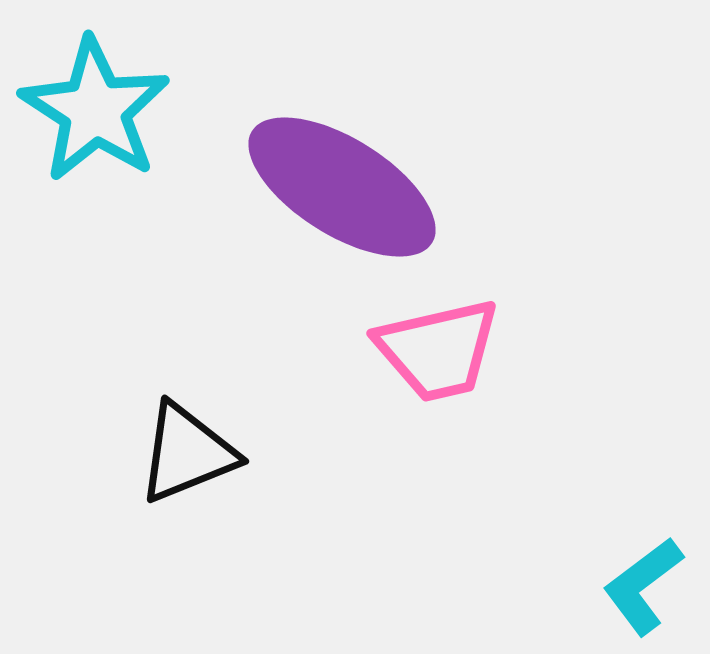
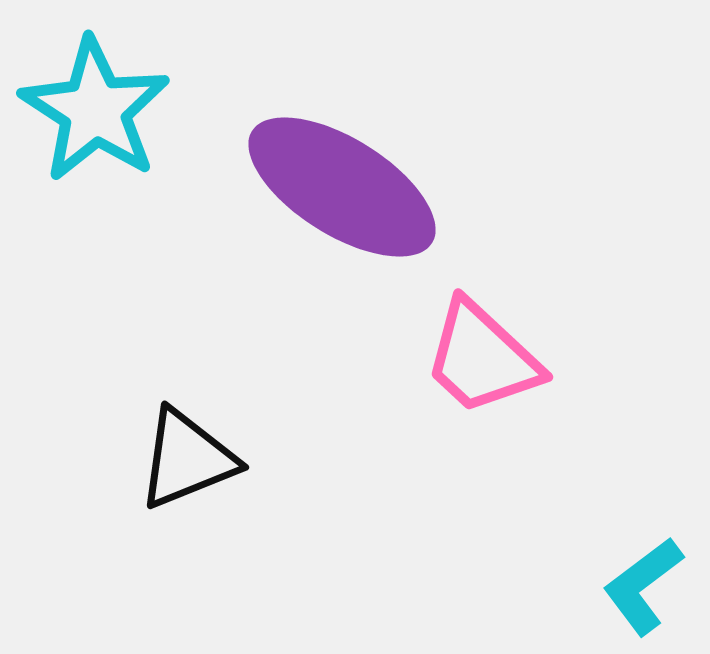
pink trapezoid: moved 44 px right, 8 px down; rotated 56 degrees clockwise
black triangle: moved 6 px down
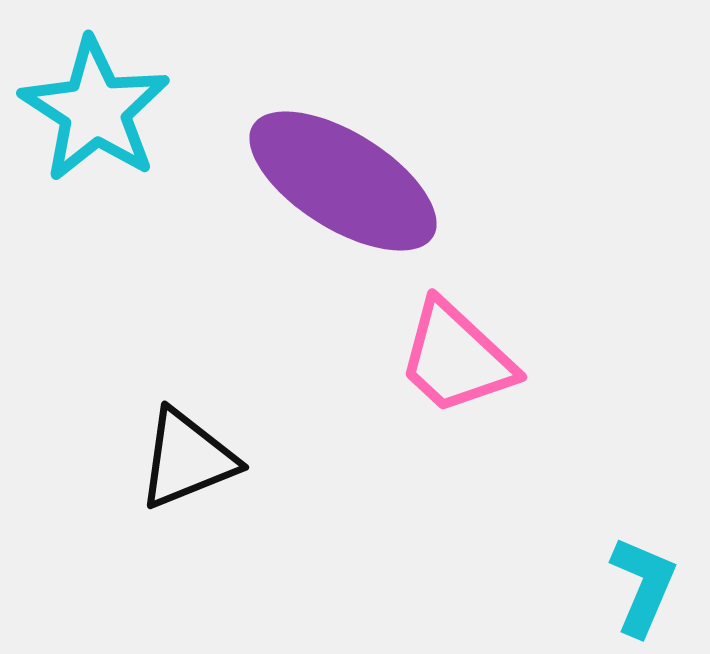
purple ellipse: moved 1 px right, 6 px up
pink trapezoid: moved 26 px left
cyan L-shape: rotated 150 degrees clockwise
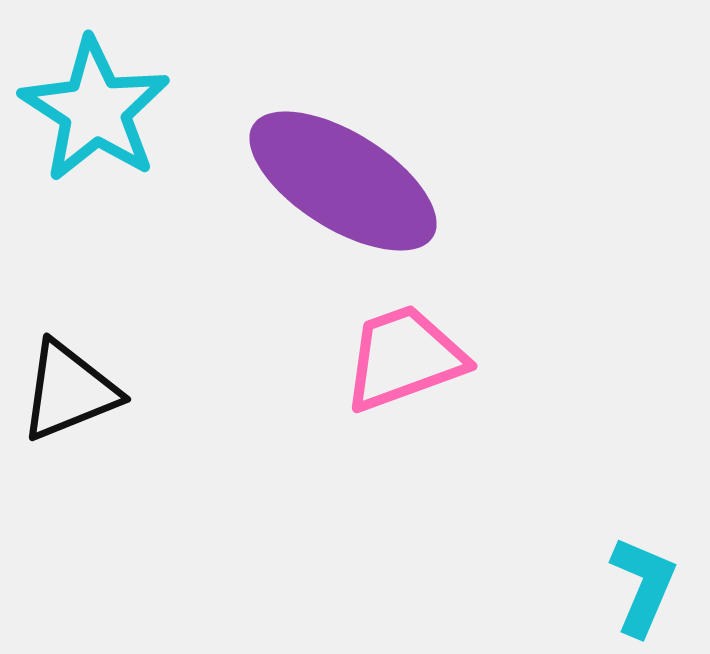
pink trapezoid: moved 52 px left; rotated 117 degrees clockwise
black triangle: moved 118 px left, 68 px up
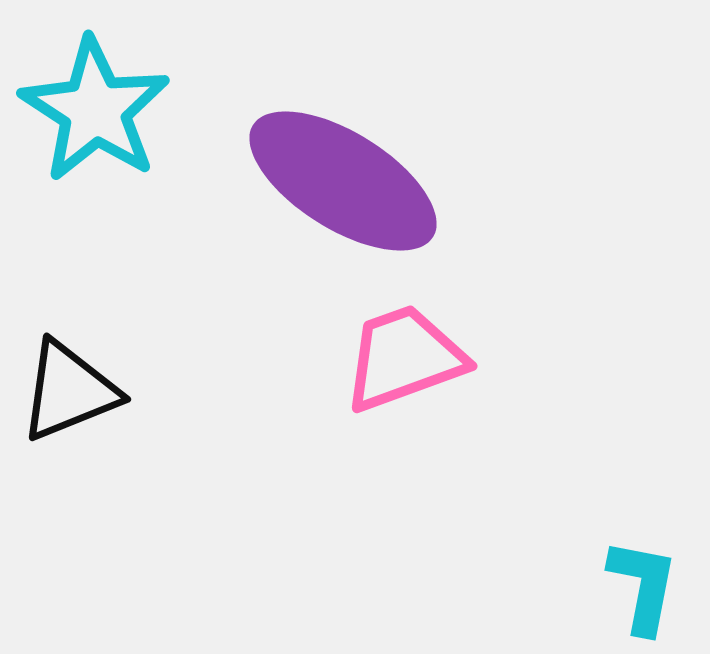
cyan L-shape: rotated 12 degrees counterclockwise
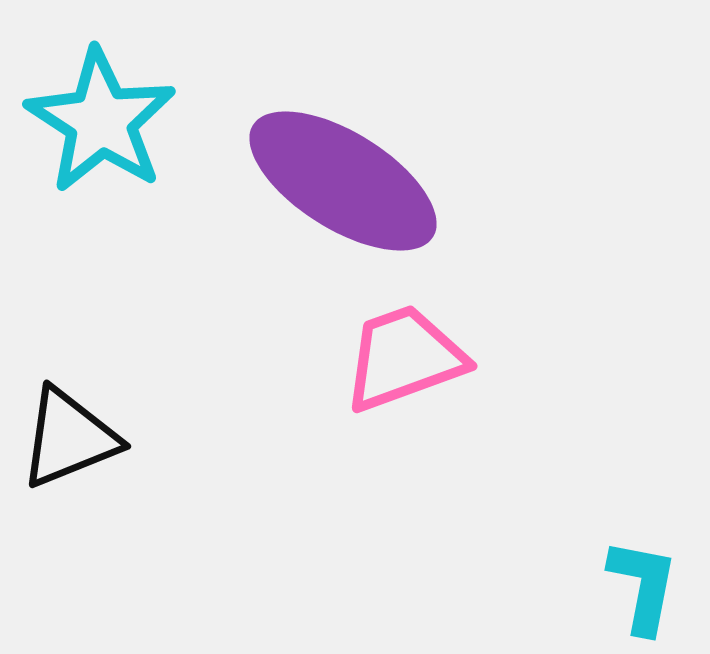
cyan star: moved 6 px right, 11 px down
black triangle: moved 47 px down
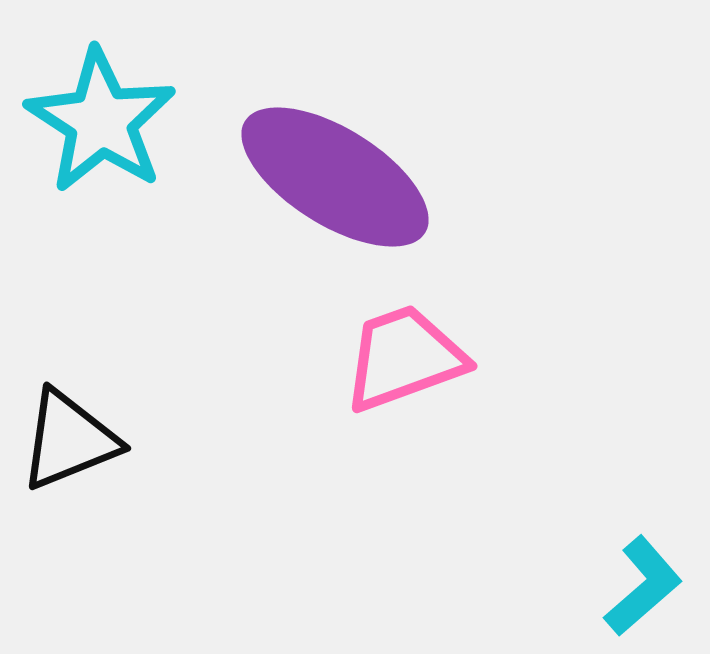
purple ellipse: moved 8 px left, 4 px up
black triangle: moved 2 px down
cyan L-shape: rotated 38 degrees clockwise
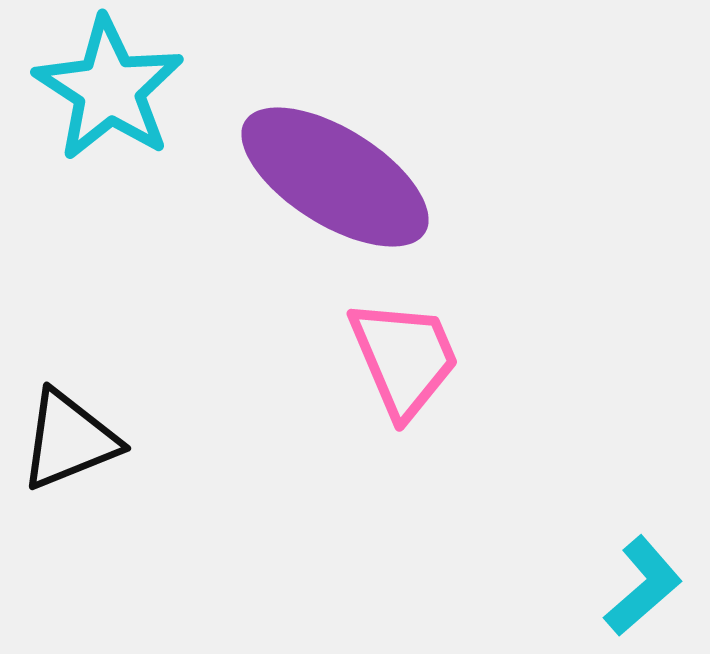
cyan star: moved 8 px right, 32 px up
pink trapezoid: rotated 87 degrees clockwise
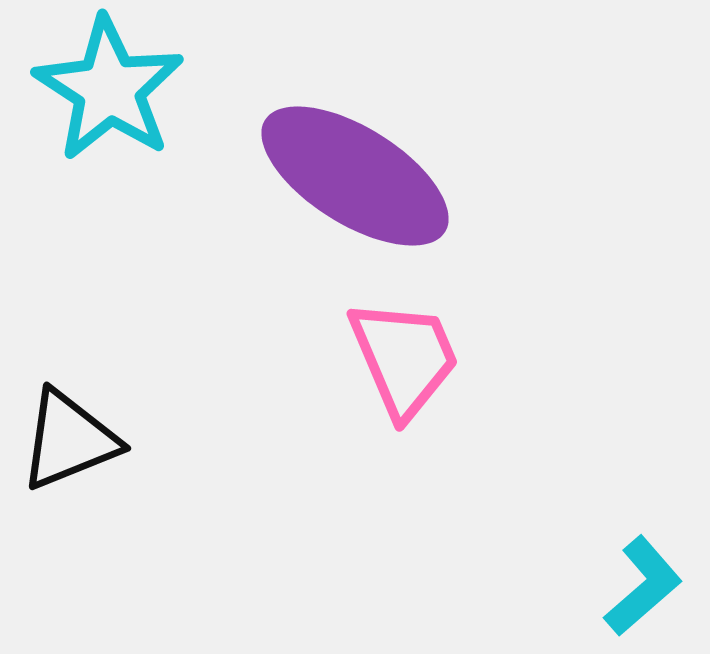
purple ellipse: moved 20 px right, 1 px up
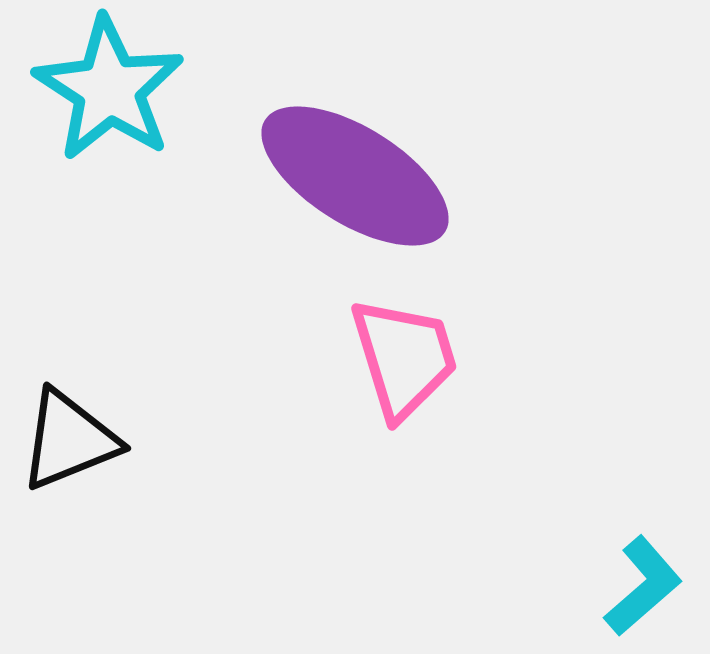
pink trapezoid: rotated 6 degrees clockwise
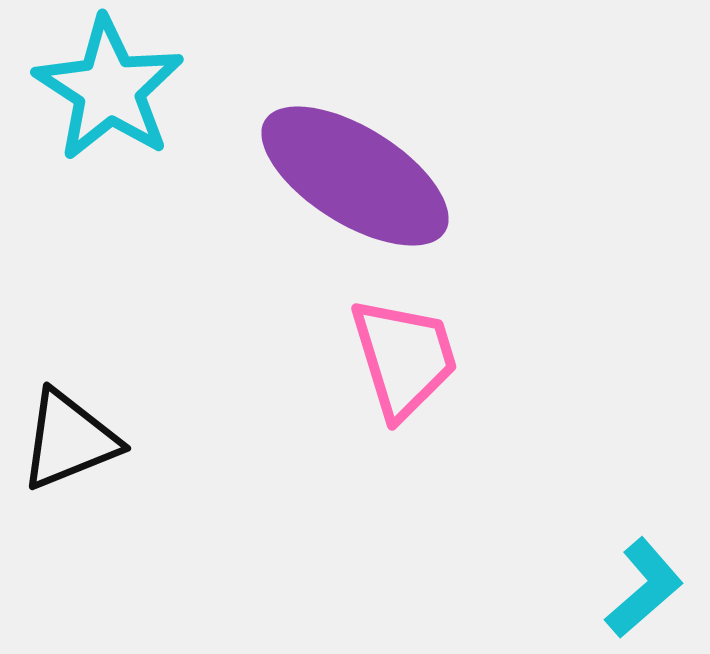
cyan L-shape: moved 1 px right, 2 px down
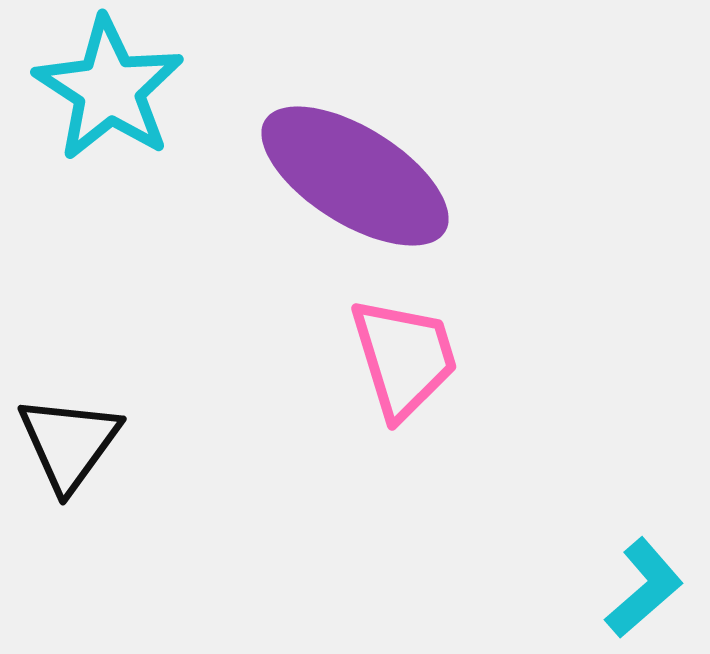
black triangle: moved 3 px down; rotated 32 degrees counterclockwise
